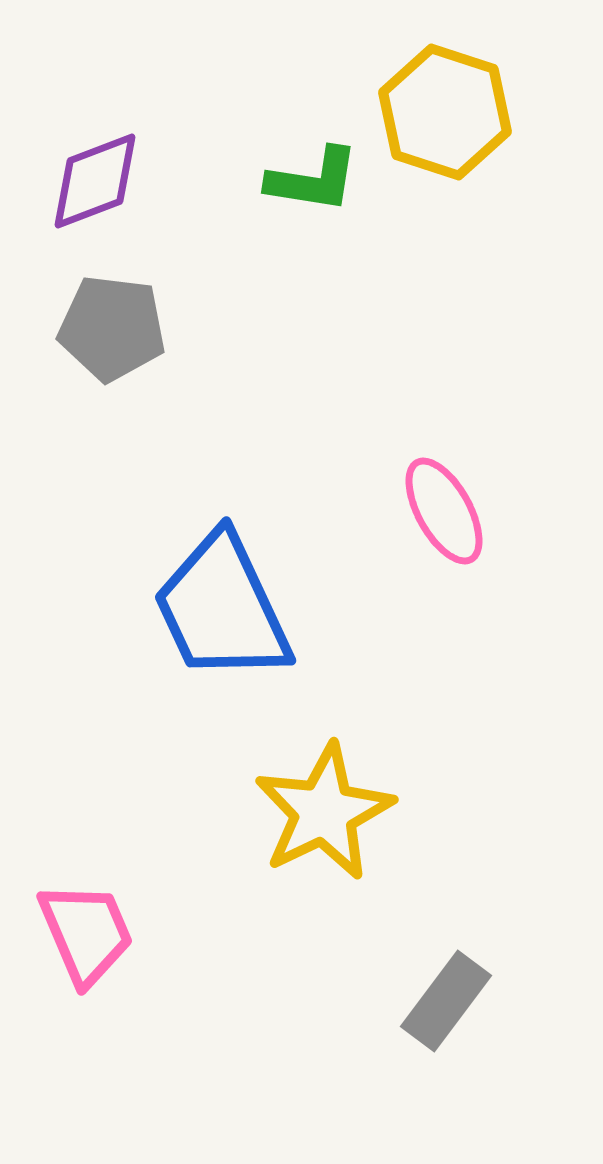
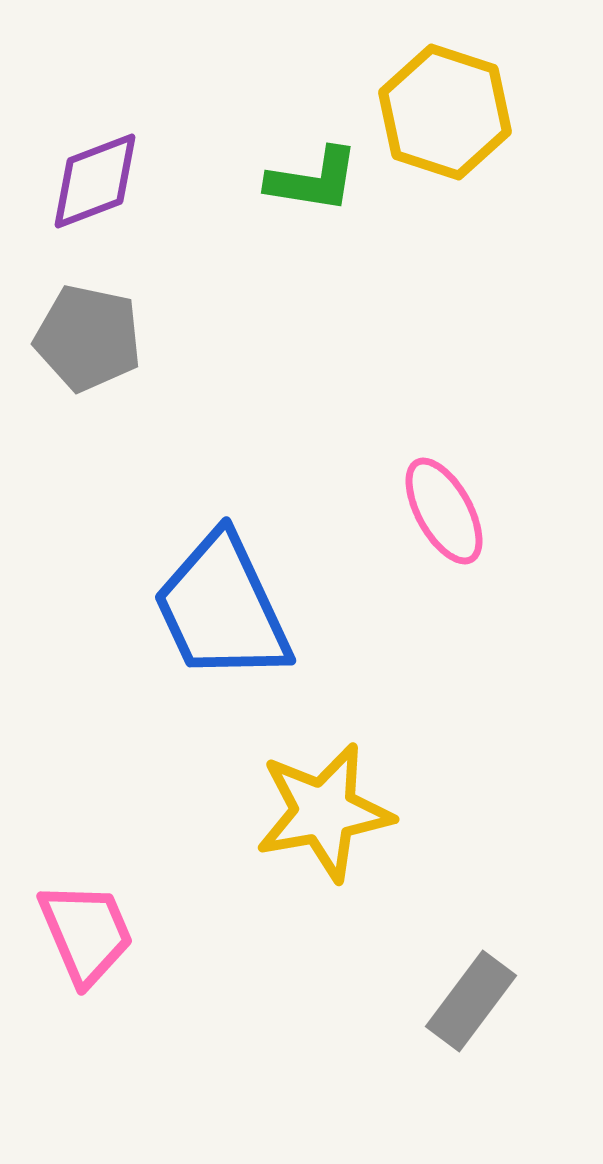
gray pentagon: moved 24 px left, 10 px down; rotated 5 degrees clockwise
yellow star: rotated 16 degrees clockwise
gray rectangle: moved 25 px right
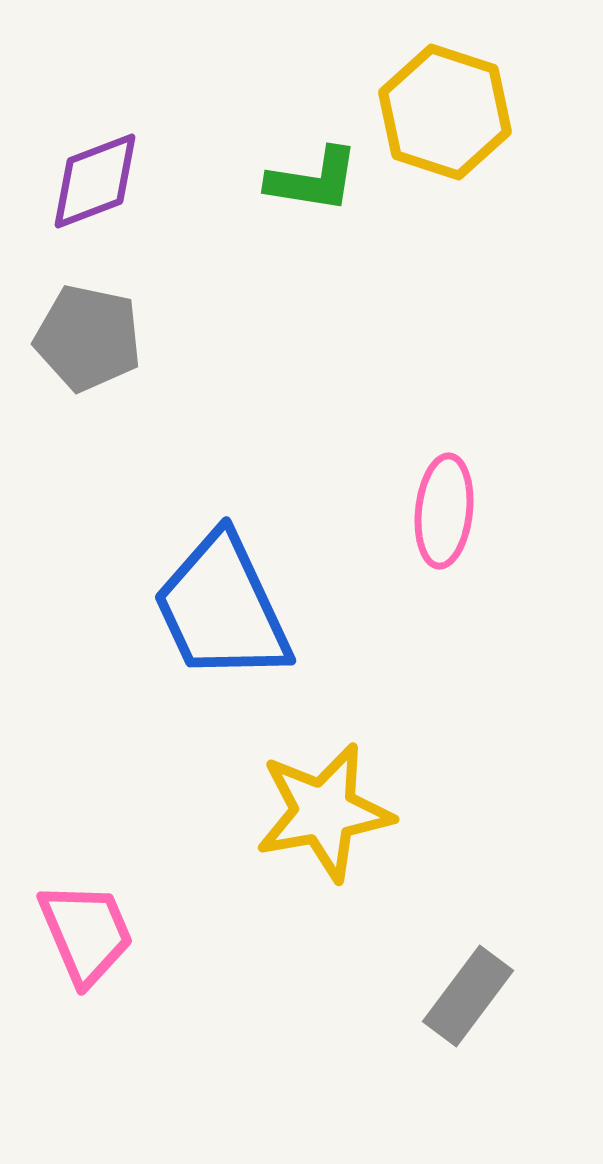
pink ellipse: rotated 35 degrees clockwise
gray rectangle: moved 3 px left, 5 px up
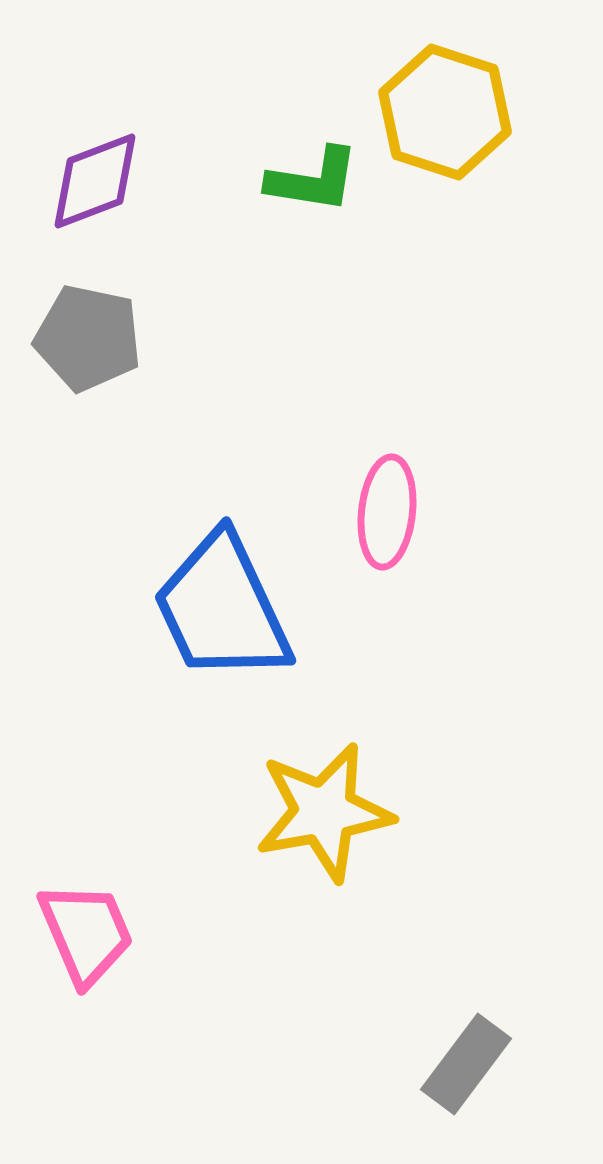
pink ellipse: moved 57 px left, 1 px down
gray rectangle: moved 2 px left, 68 px down
